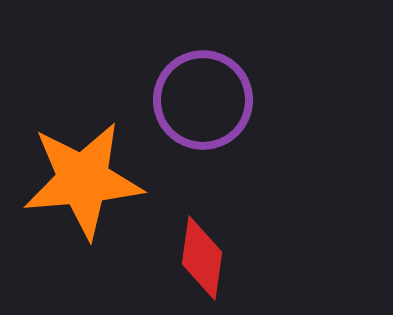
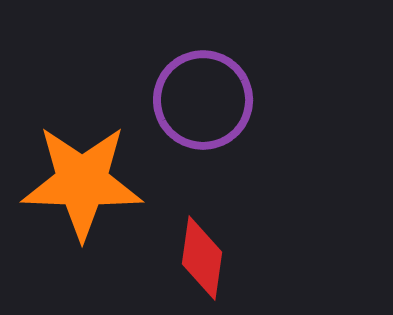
orange star: moved 1 px left, 2 px down; rotated 7 degrees clockwise
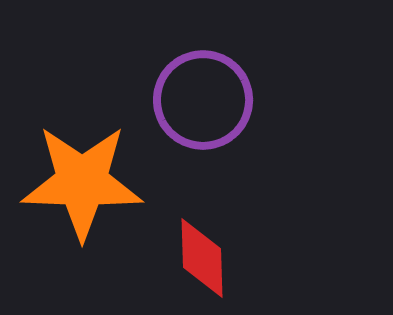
red diamond: rotated 10 degrees counterclockwise
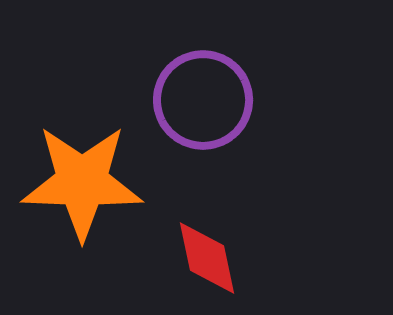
red diamond: moved 5 px right; rotated 10 degrees counterclockwise
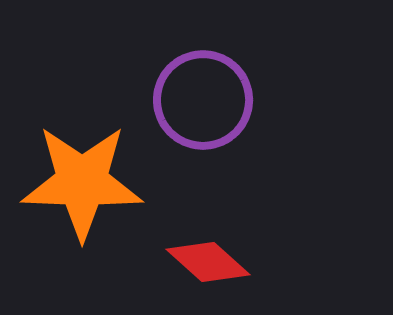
red diamond: moved 1 px right, 4 px down; rotated 36 degrees counterclockwise
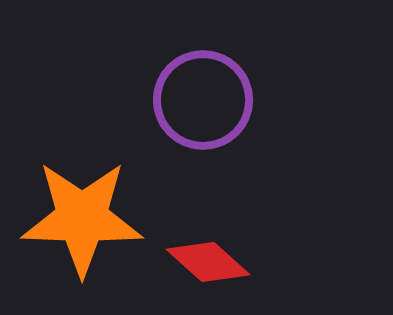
orange star: moved 36 px down
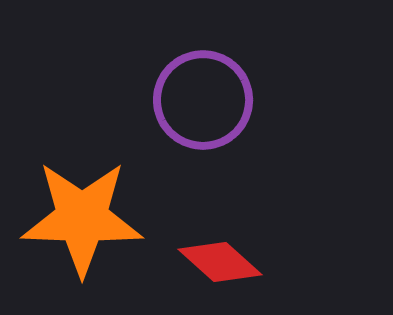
red diamond: moved 12 px right
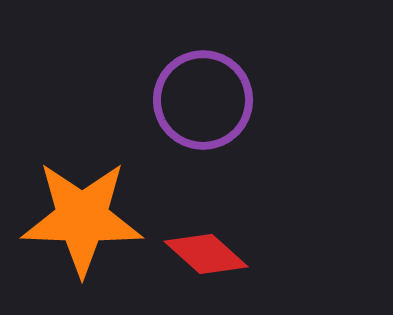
red diamond: moved 14 px left, 8 px up
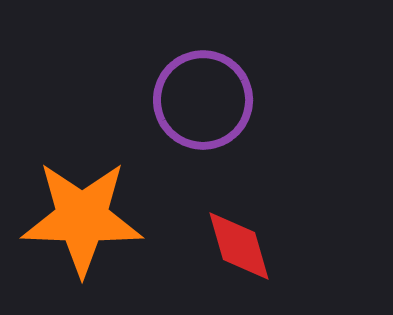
red diamond: moved 33 px right, 8 px up; rotated 32 degrees clockwise
